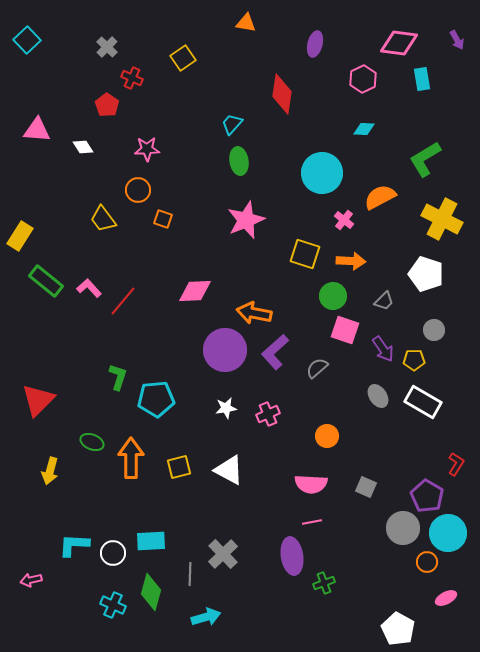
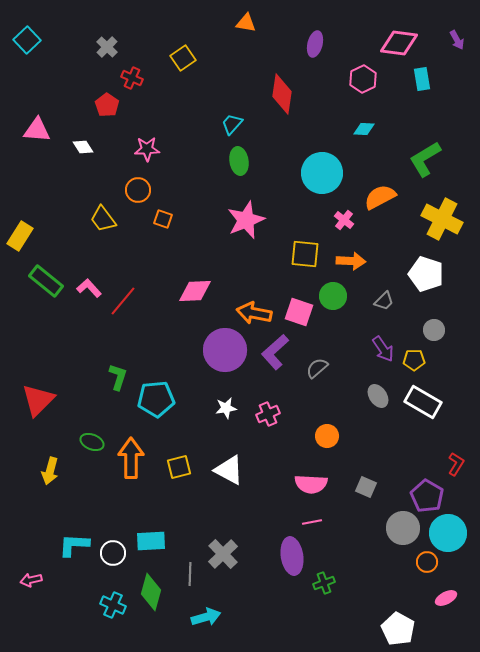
yellow square at (305, 254): rotated 12 degrees counterclockwise
pink square at (345, 330): moved 46 px left, 18 px up
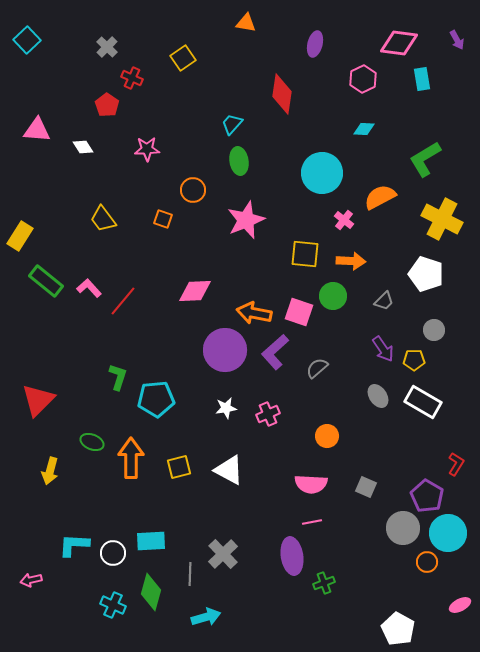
orange circle at (138, 190): moved 55 px right
pink ellipse at (446, 598): moved 14 px right, 7 px down
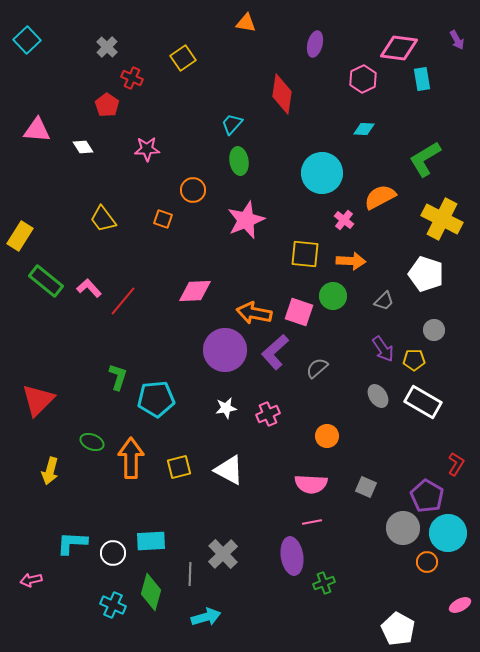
pink diamond at (399, 43): moved 5 px down
cyan L-shape at (74, 545): moved 2 px left, 2 px up
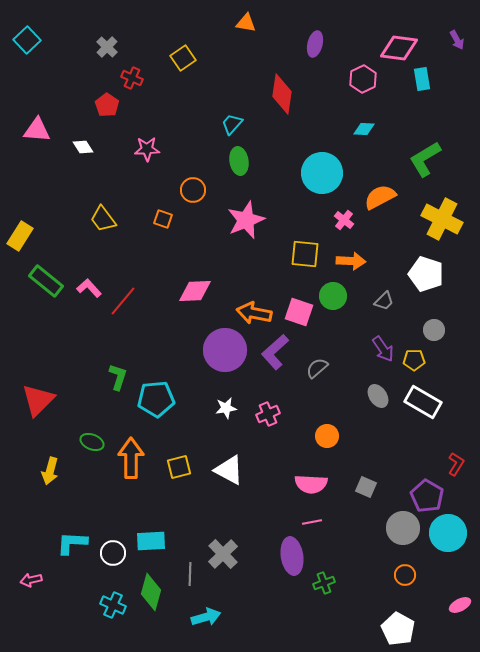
orange circle at (427, 562): moved 22 px left, 13 px down
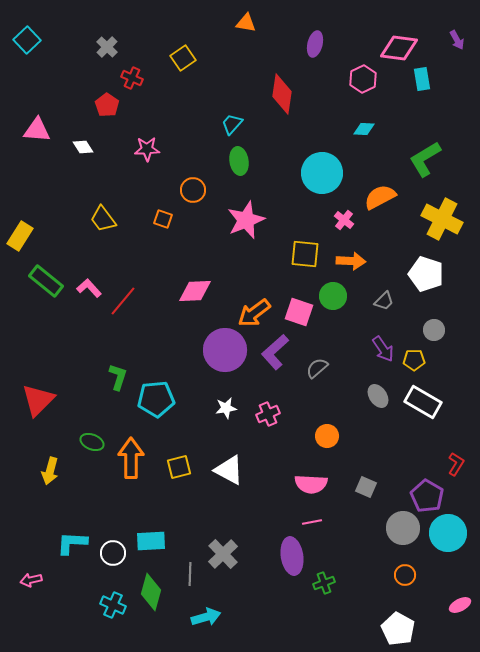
orange arrow at (254, 313): rotated 48 degrees counterclockwise
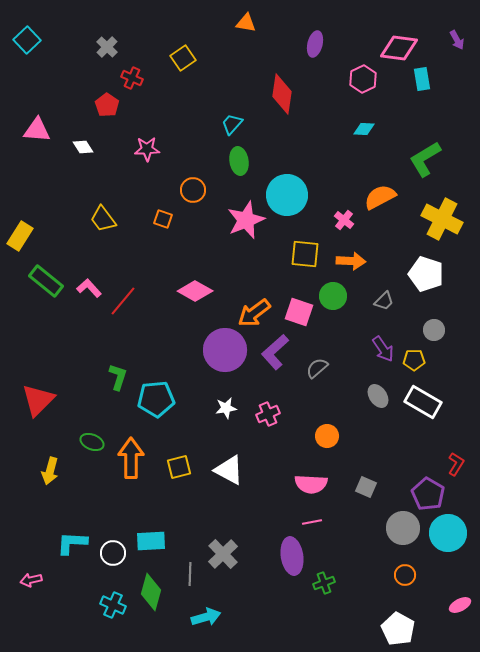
cyan circle at (322, 173): moved 35 px left, 22 px down
pink diamond at (195, 291): rotated 32 degrees clockwise
purple pentagon at (427, 496): moved 1 px right, 2 px up
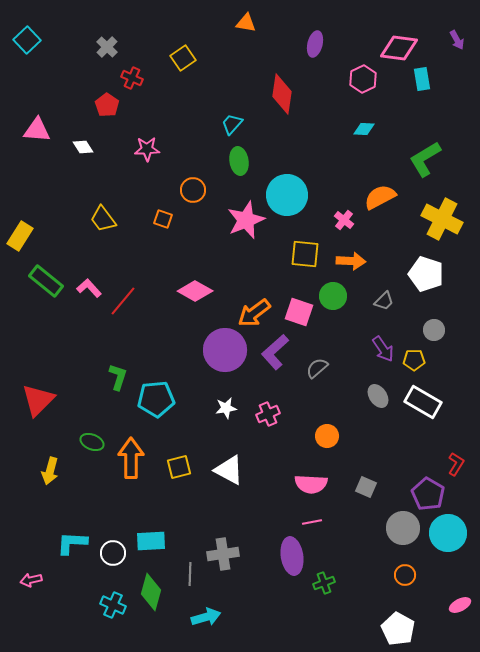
gray cross at (223, 554): rotated 36 degrees clockwise
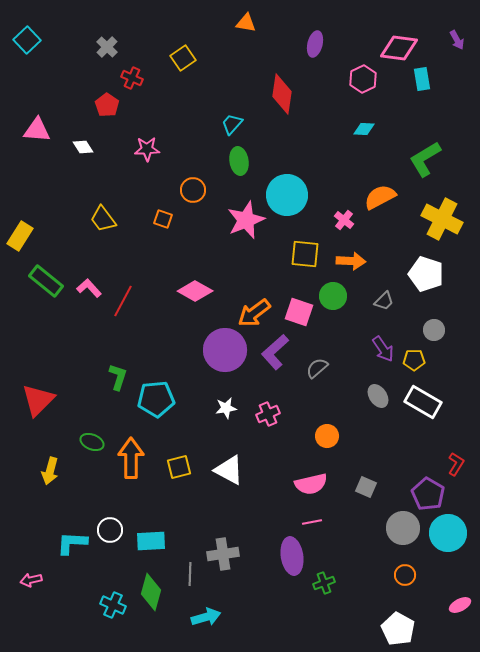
red line at (123, 301): rotated 12 degrees counterclockwise
pink semicircle at (311, 484): rotated 16 degrees counterclockwise
white circle at (113, 553): moved 3 px left, 23 px up
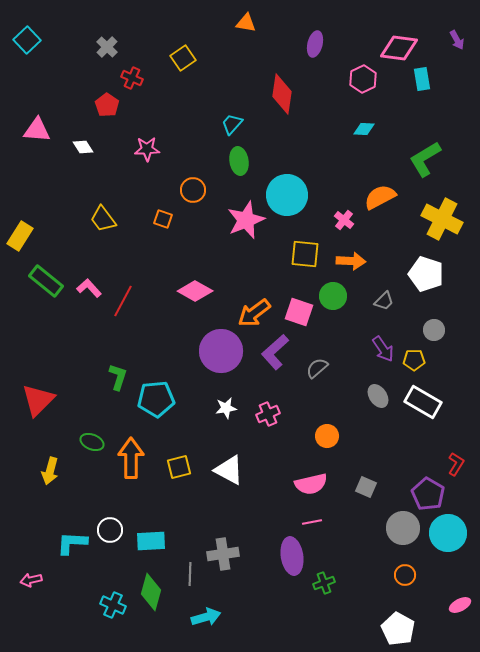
purple circle at (225, 350): moved 4 px left, 1 px down
